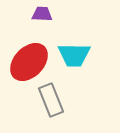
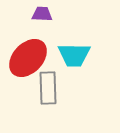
red ellipse: moved 1 px left, 4 px up
gray rectangle: moved 3 px left, 12 px up; rotated 20 degrees clockwise
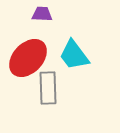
cyan trapezoid: rotated 52 degrees clockwise
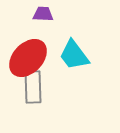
purple trapezoid: moved 1 px right
gray rectangle: moved 15 px left, 1 px up
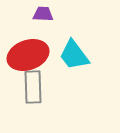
red ellipse: moved 3 px up; rotated 27 degrees clockwise
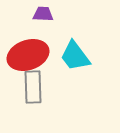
cyan trapezoid: moved 1 px right, 1 px down
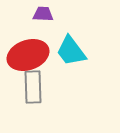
cyan trapezoid: moved 4 px left, 5 px up
